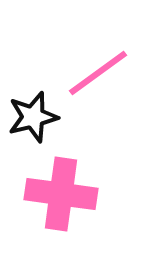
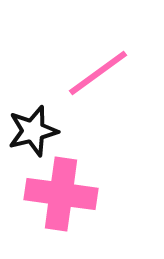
black star: moved 14 px down
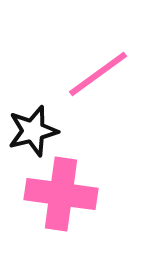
pink line: moved 1 px down
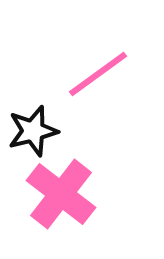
pink cross: rotated 30 degrees clockwise
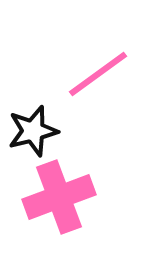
pink cross: moved 2 px left, 3 px down; rotated 32 degrees clockwise
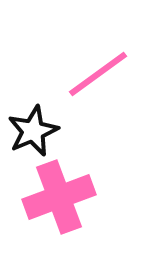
black star: rotated 9 degrees counterclockwise
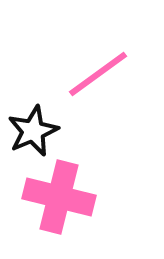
pink cross: rotated 34 degrees clockwise
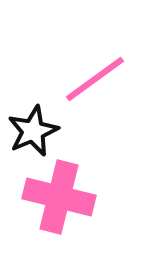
pink line: moved 3 px left, 5 px down
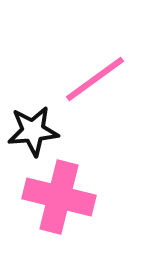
black star: rotated 18 degrees clockwise
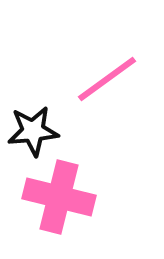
pink line: moved 12 px right
